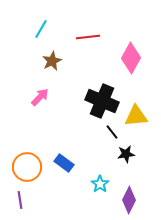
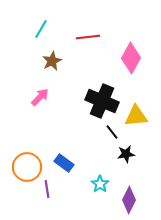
purple line: moved 27 px right, 11 px up
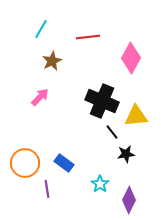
orange circle: moved 2 px left, 4 px up
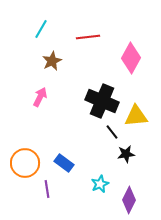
pink arrow: rotated 18 degrees counterclockwise
cyan star: rotated 12 degrees clockwise
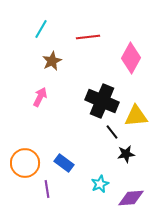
purple diamond: moved 2 px right, 2 px up; rotated 60 degrees clockwise
